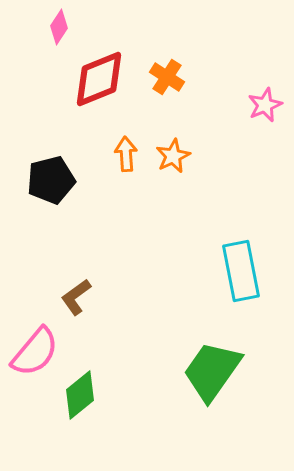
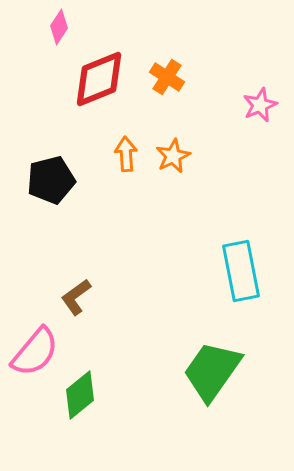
pink star: moved 5 px left
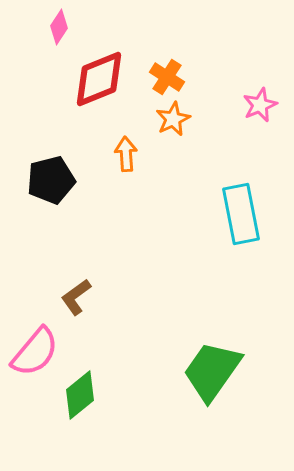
orange star: moved 37 px up
cyan rectangle: moved 57 px up
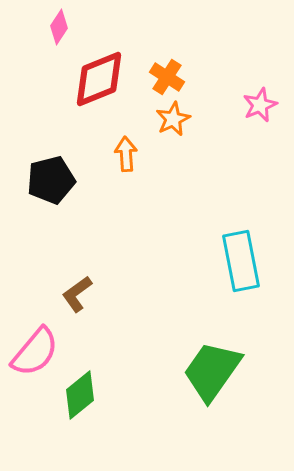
cyan rectangle: moved 47 px down
brown L-shape: moved 1 px right, 3 px up
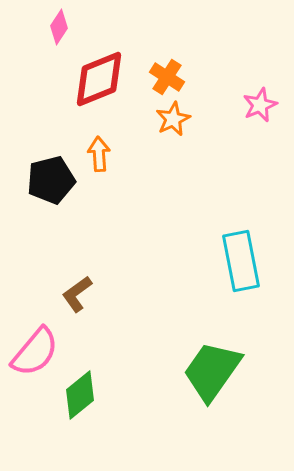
orange arrow: moved 27 px left
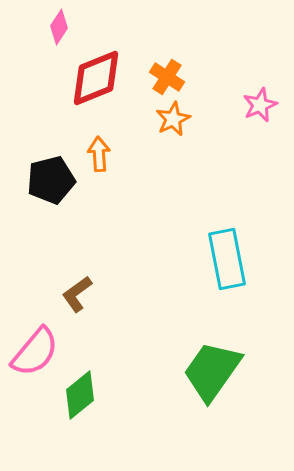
red diamond: moved 3 px left, 1 px up
cyan rectangle: moved 14 px left, 2 px up
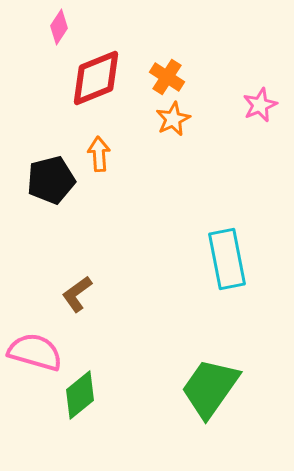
pink semicircle: rotated 114 degrees counterclockwise
green trapezoid: moved 2 px left, 17 px down
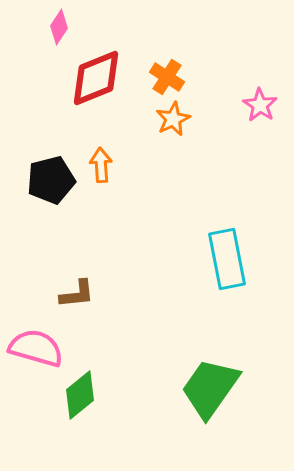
pink star: rotated 16 degrees counterclockwise
orange arrow: moved 2 px right, 11 px down
brown L-shape: rotated 150 degrees counterclockwise
pink semicircle: moved 1 px right, 4 px up
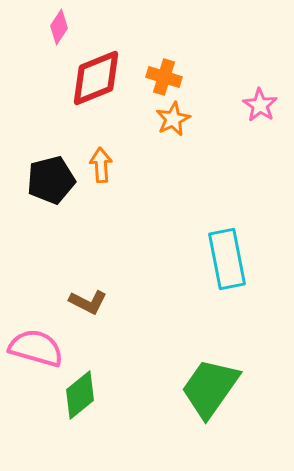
orange cross: moved 3 px left; rotated 16 degrees counterclockwise
brown L-shape: moved 11 px right, 8 px down; rotated 33 degrees clockwise
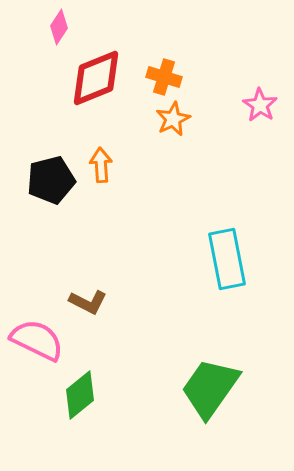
pink semicircle: moved 1 px right, 8 px up; rotated 10 degrees clockwise
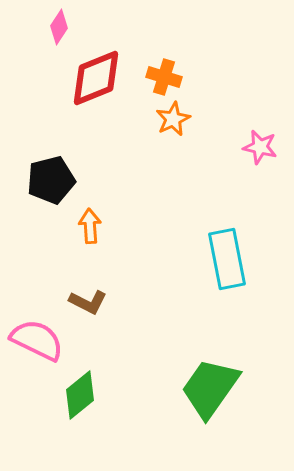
pink star: moved 42 px down; rotated 20 degrees counterclockwise
orange arrow: moved 11 px left, 61 px down
